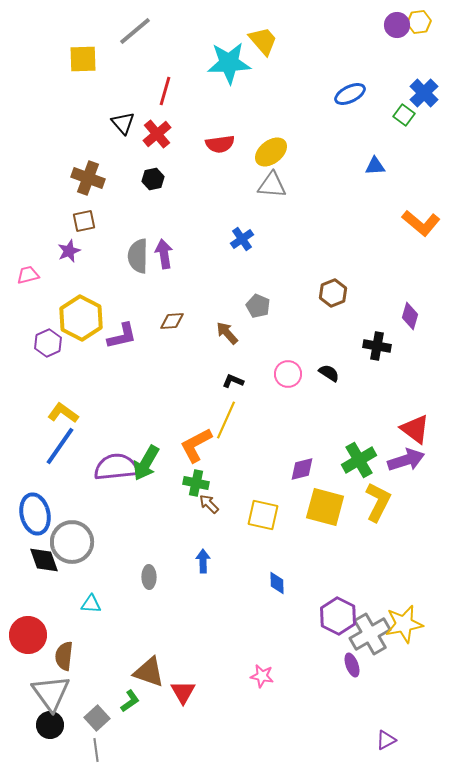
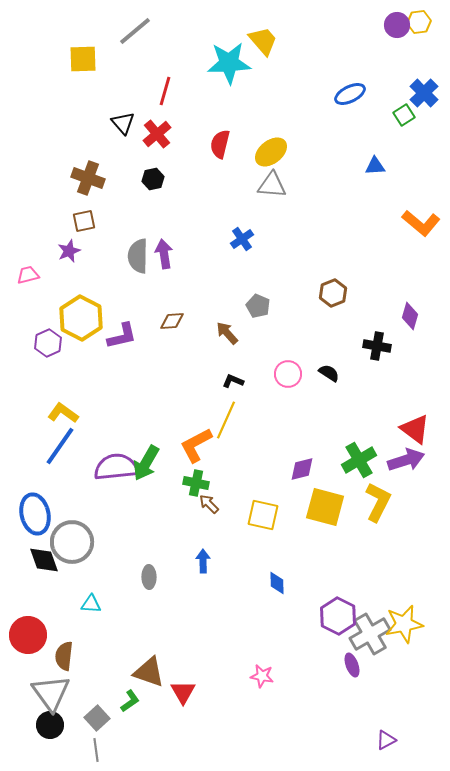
green square at (404, 115): rotated 20 degrees clockwise
red semicircle at (220, 144): rotated 112 degrees clockwise
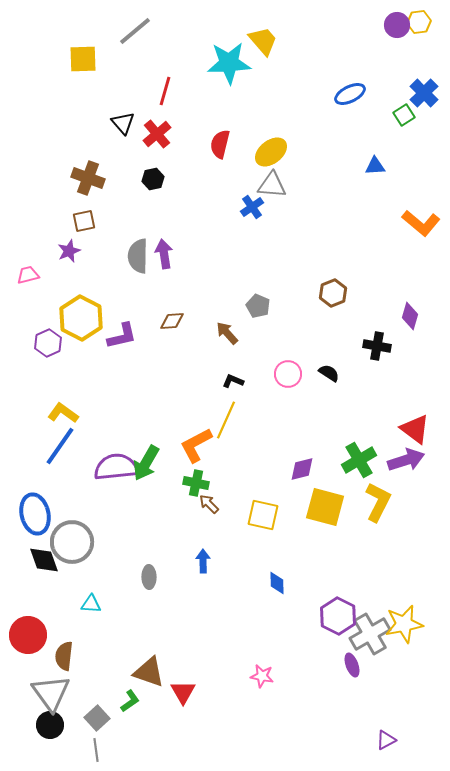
blue cross at (242, 239): moved 10 px right, 32 px up
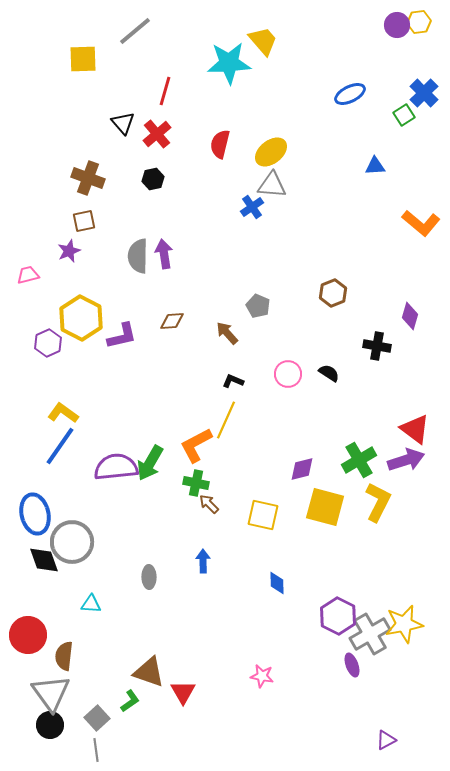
green arrow at (146, 463): moved 4 px right
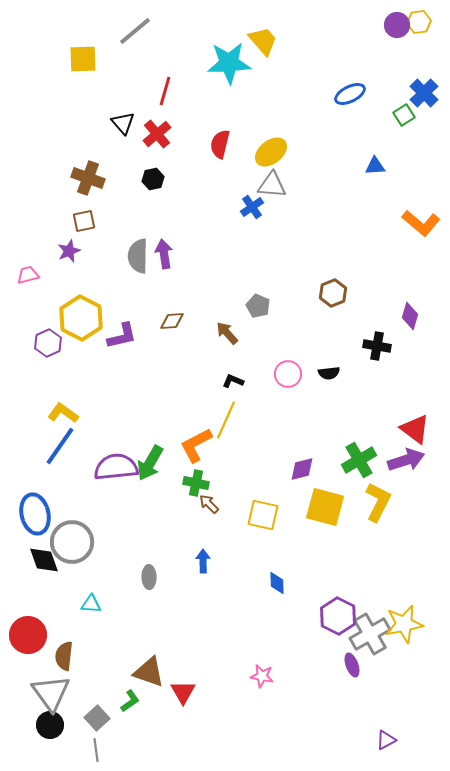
black semicircle at (329, 373): rotated 140 degrees clockwise
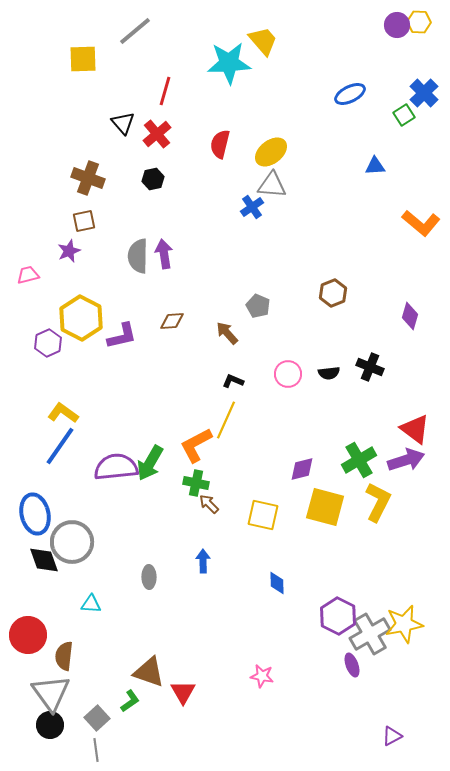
yellow hexagon at (419, 22): rotated 10 degrees clockwise
black cross at (377, 346): moved 7 px left, 21 px down; rotated 12 degrees clockwise
purple triangle at (386, 740): moved 6 px right, 4 px up
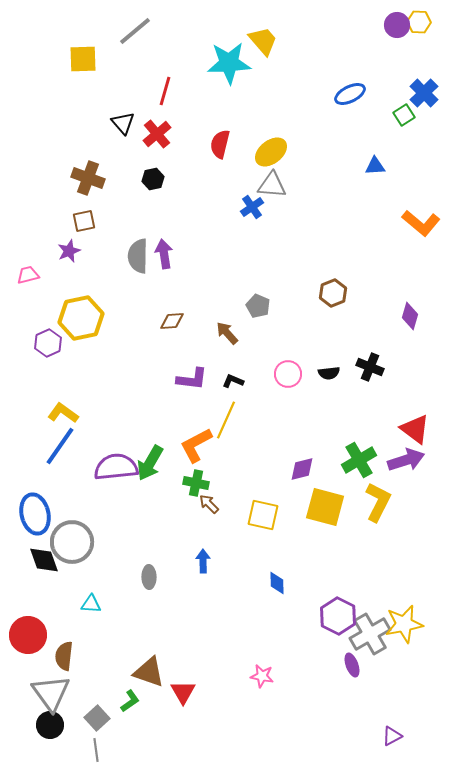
yellow hexagon at (81, 318): rotated 21 degrees clockwise
purple L-shape at (122, 336): moved 70 px right, 43 px down; rotated 20 degrees clockwise
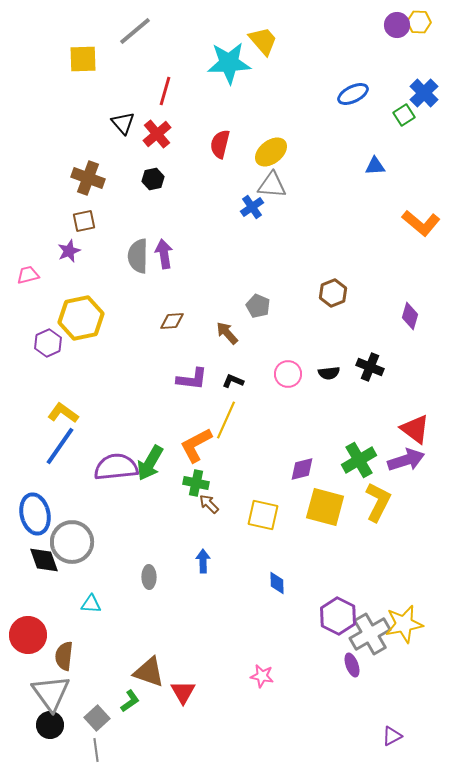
blue ellipse at (350, 94): moved 3 px right
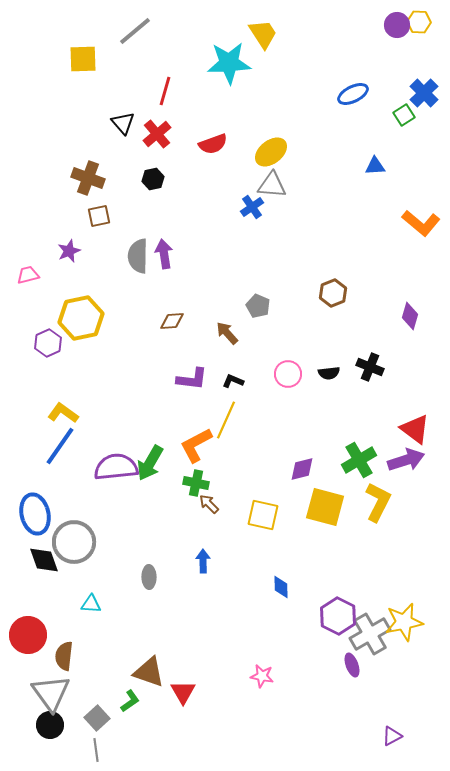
yellow trapezoid at (263, 41): moved 7 px up; rotated 8 degrees clockwise
red semicircle at (220, 144): moved 7 px left; rotated 124 degrees counterclockwise
brown square at (84, 221): moved 15 px right, 5 px up
gray circle at (72, 542): moved 2 px right
blue diamond at (277, 583): moved 4 px right, 4 px down
yellow star at (404, 624): moved 2 px up
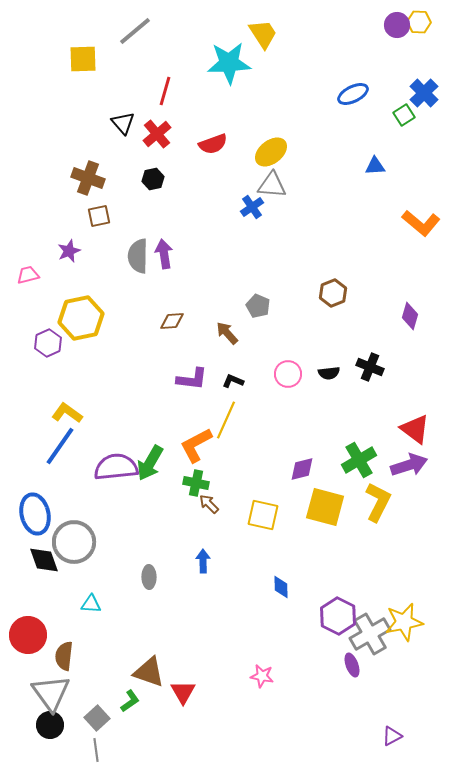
yellow L-shape at (63, 413): moved 4 px right
purple arrow at (406, 460): moved 3 px right, 5 px down
